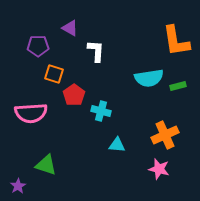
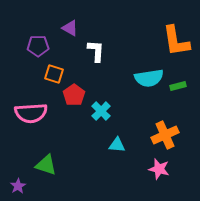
cyan cross: rotated 30 degrees clockwise
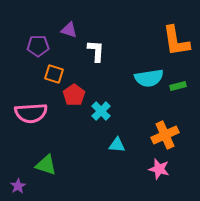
purple triangle: moved 1 px left, 2 px down; rotated 12 degrees counterclockwise
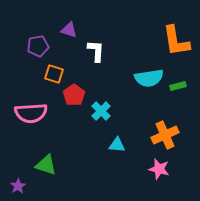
purple pentagon: rotated 10 degrees counterclockwise
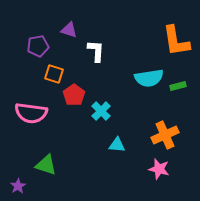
pink semicircle: rotated 12 degrees clockwise
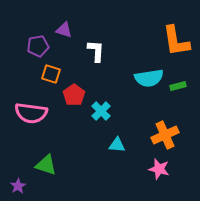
purple triangle: moved 5 px left
orange square: moved 3 px left
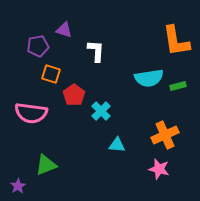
green triangle: rotated 40 degrees counterclockwise
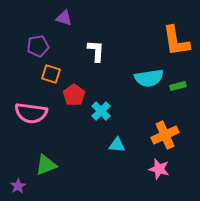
purple triangle: moved 12 px up
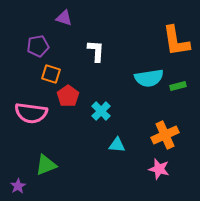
red pentagon: moved 6 px left, 1 px down
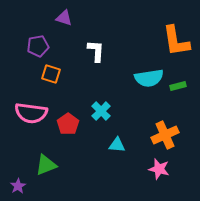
red pentagon: moved 28 px down
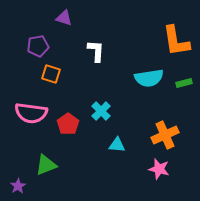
green rectangle: moved 6 px right, 3 px up
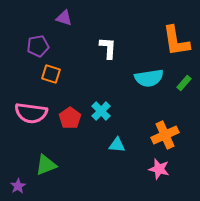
white L-shape: moved 12 px right, 3 px up
green rectangle: rotated 35 degrees counterclockwise
red pentagon: moved 2 px right, 6 px up
